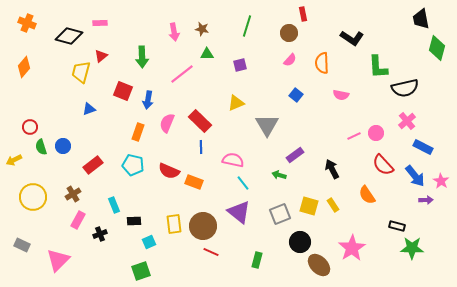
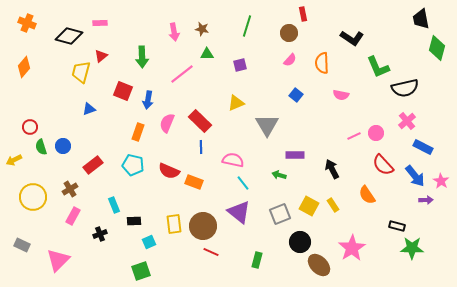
green L-shape at (378, 67): rotated 20 degrees counterclockwise
purple rectangle at (295, 155): rotated 36 degrees clockwise
brown cross at (73, 194): moved 3 px left, 5 px up
yellow square at (309, 206): rotated 12 degrees clockwise
pink rectangle at (78, 220): moved 5 px left, 4 px up
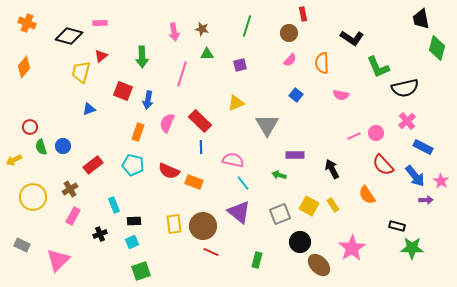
pink line at (182, 74): rotated 35 degrees counterclockwise
cyan square at (149, 242): moved 17 px left
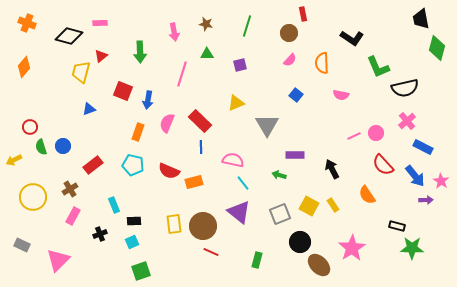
brown star at (202, 29): moved 4 px right, 5 px up
green arrow at (142, 57): moved 2 px left, 5 px up
orange rectangle at (194, 182): rotated 36 degrees counterclockwise
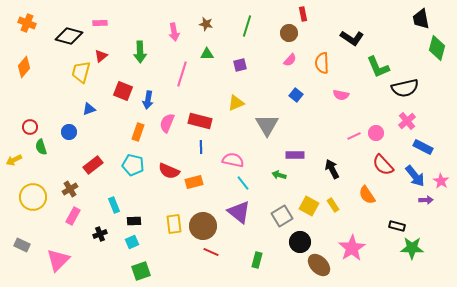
red rectangle at (200, 121): rotated 30 degrees counterclockwise
blue circle at (63, 146): moved 6 px right, 14 px up
gray square at (280, 214): moved 2 px right, 2 px down; rotated 10 degrees counterclockwise
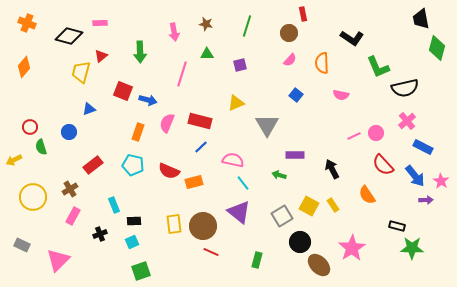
blue arrow at (148, 100): rotated 84 degrees counterclockwise
blue line at (201, 147): rotated 48 degrees clockwise
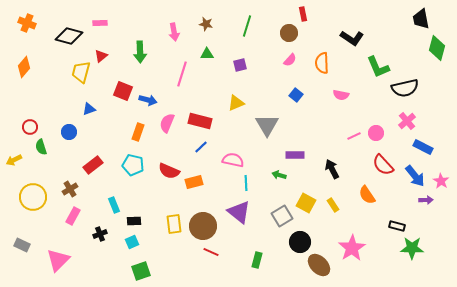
cyan line at (243, 183): moved 3 px right; rotated 35 degrees clockwise
yellow square at (309, 206): moved 3 px left, 3 px up
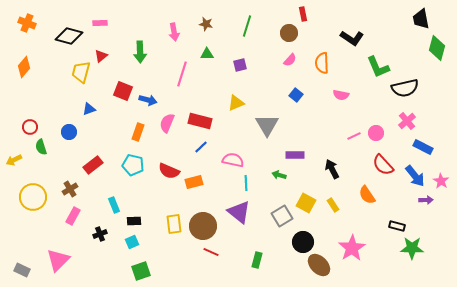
black circle at (300, 242): moved 3 px right
gray rectangle at (22, 245): moved 25 px down
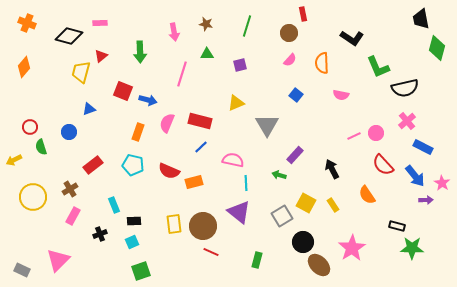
purple rectangle at (295, 155): rotated 48 degrees counterclockwise
pink star at (441, 181): moved 1 px right, 2 px down
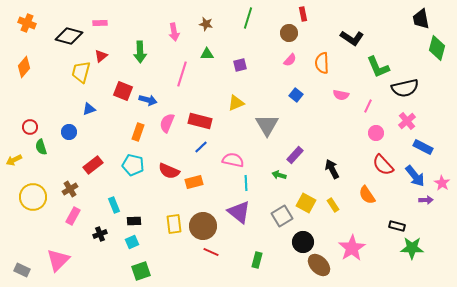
green line at (247, 26): moved 1 px right, 8 px up
pink line at (354, 136): moved 14 px right, 30 px up; rotated 40 degrees counterclockwise
